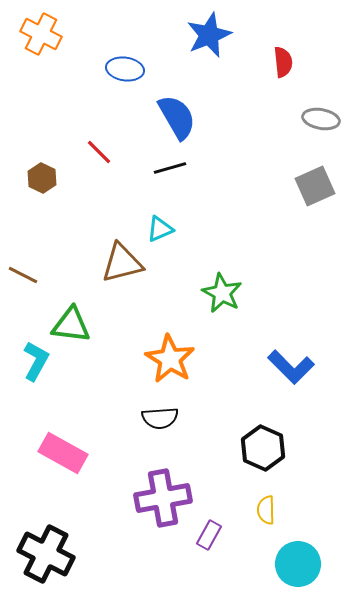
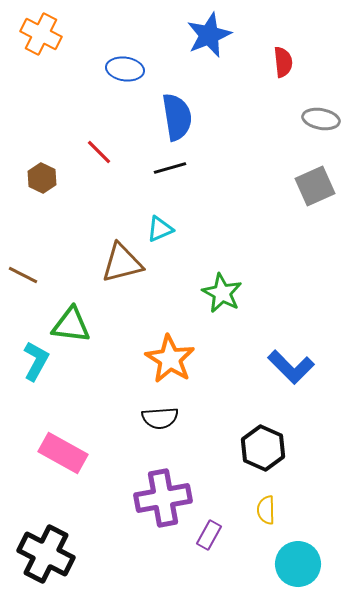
blue semicircle: rotated 21 degrees clockwise
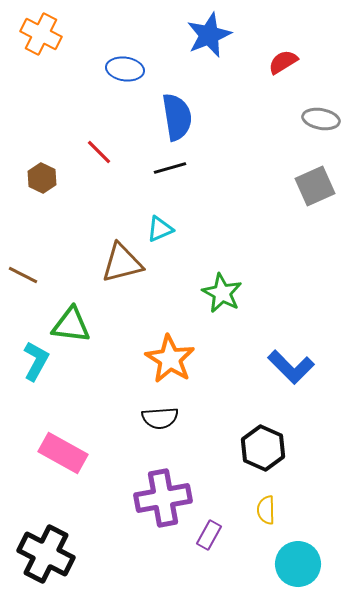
red semicircle: rotated 116 degrees counterclockwise
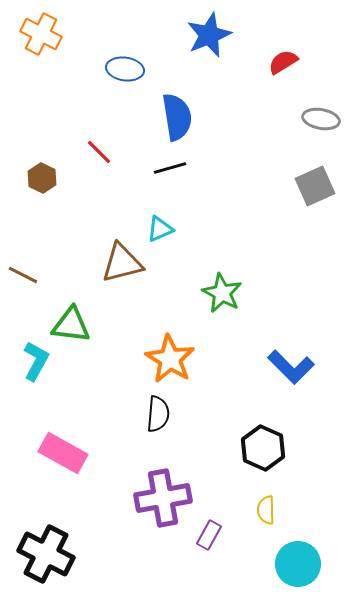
black semicircle: moved 2 px left, 4 px up; rotated 81 degrees counterclockwise
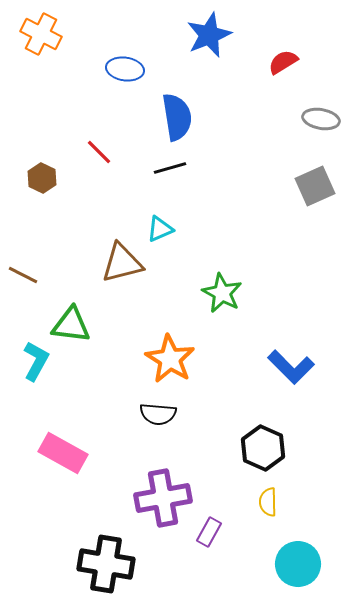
black semicircle: rotated 90 degrees clockwise
yellow semicircle: moved 2 px right, 8 px up
purple rectangle: moved 3 px up
black cross: moved 60 px right, 10 px down; rotated 18 degrees counterclockwise
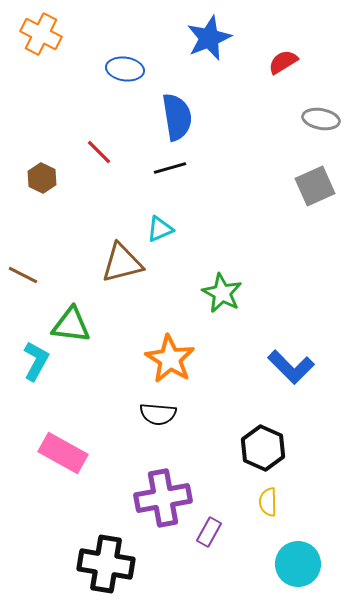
blue star: moved 3 px down
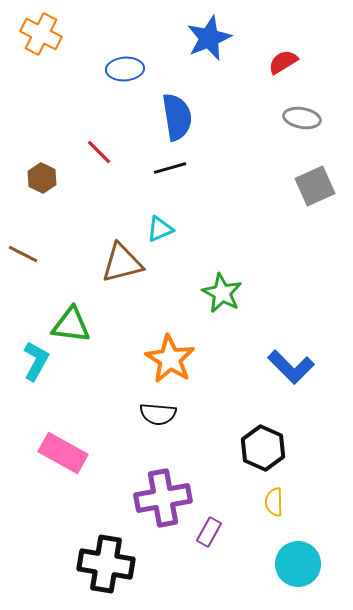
blue ellipse: rotated 12 degrees counterclockwise
gray ellipse: moved 19 px left, 1 px up
brown line: moved 21 px up
yellow semicircle: moved 6 px right
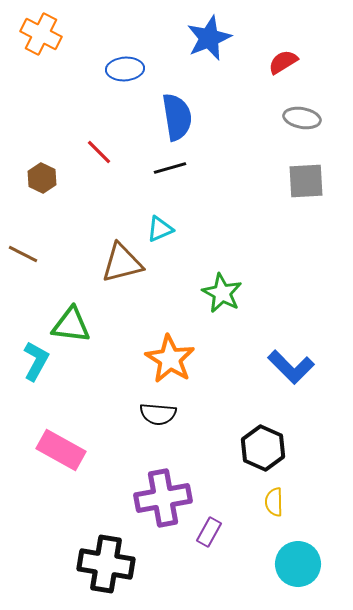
gray square: moved 9 px left, 5 px up; rotated 21 degrees clockwise
pink rectangle: moved 2 px left, 3 px up
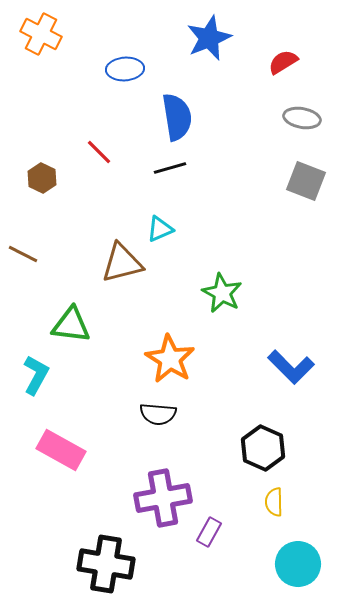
gray square: rotated 24 degrees clockwise
cyan L-shape: moved 14 px down
